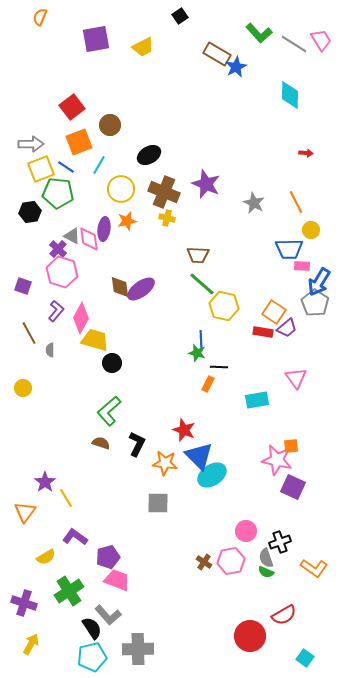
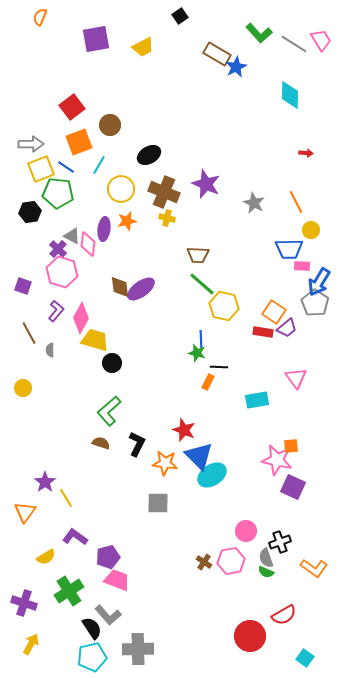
pink diamond at (89, 239): moved 1 px left, 5 px down; rotated 15 degrees clockwise
orange rectangle at (208, 384): moved 2 px up
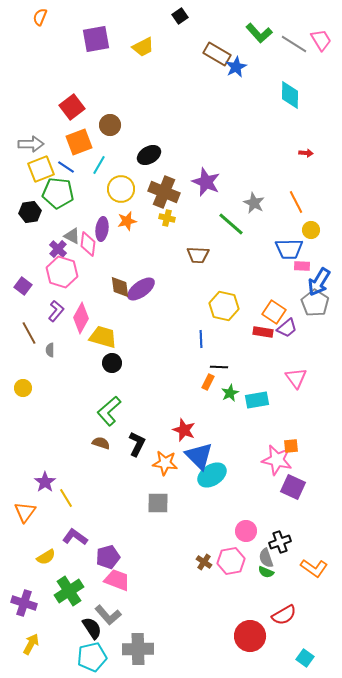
purple star at (206, 184): moved 2 px up
purple ellipse at (104, 229): moved 2 px left
green line at (202, 284): moved 29 px right, 60 px up
purple square at (23, 286): rotated 18 degrees clockwise
yellow trapezoid at (95, 340): moved 8 px right, 3 px up
green star at (197, 353): moved 33 px right, 40 px down; rotated 30 degrees clockwise
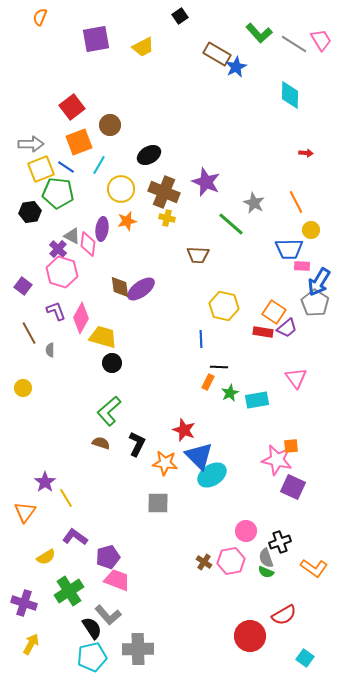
purple L-shape at (56, 311): rotated 60 degrees counterclockwise
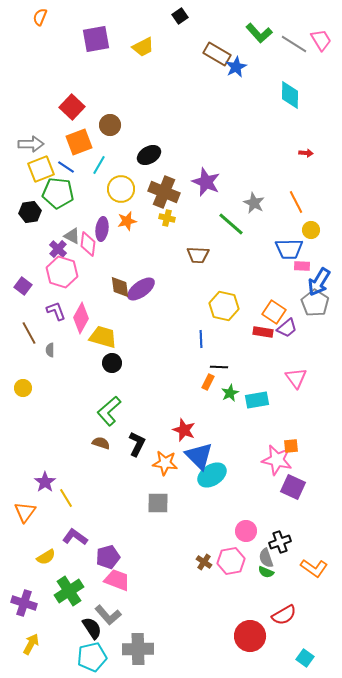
red square at (72, 107): rotated 10 degrees counterclockwise
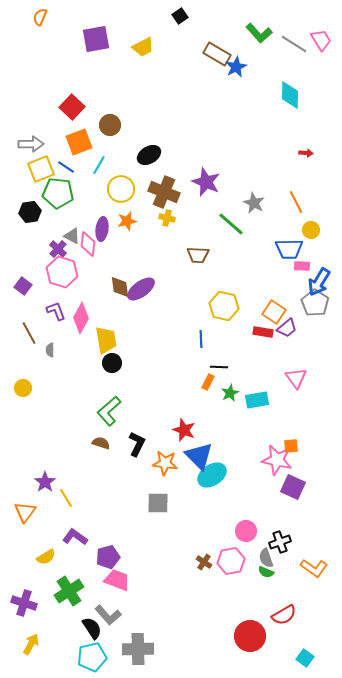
yellow trapezoid at (103, 337): moved 3 px right, 3 px down; rotated 64 degrees clockwise
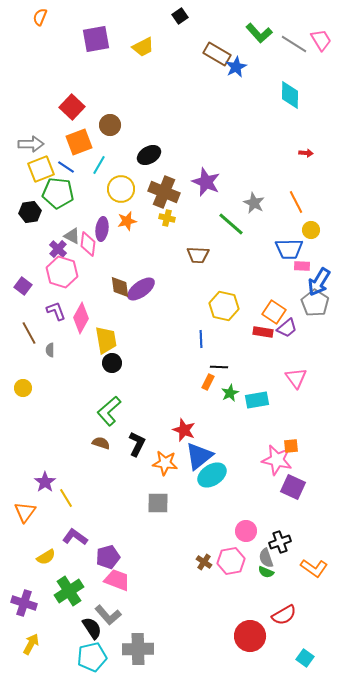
blue triangle at (199, 456): rotated 36 degrees clockwise
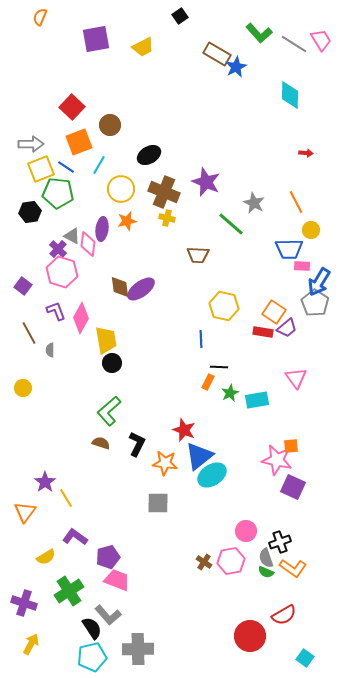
orange L-shape at (314, 568): moved 21 px left
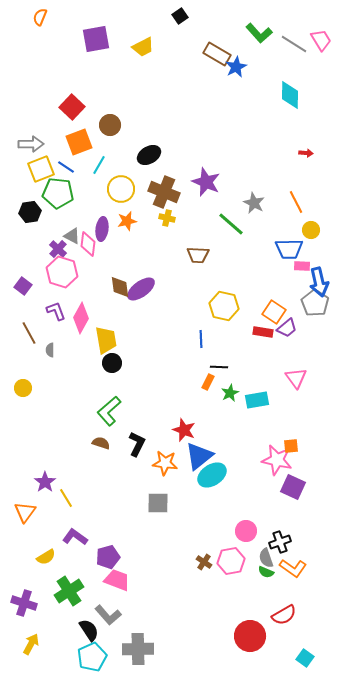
blue arrow at (319, 282): rotated 44 degrees counterclockwise
black semicircle at (92, 628): moved 3 px left, 2 px down
cyan pentagon at (92, 657): rotated 12 degrees counterclockwise
